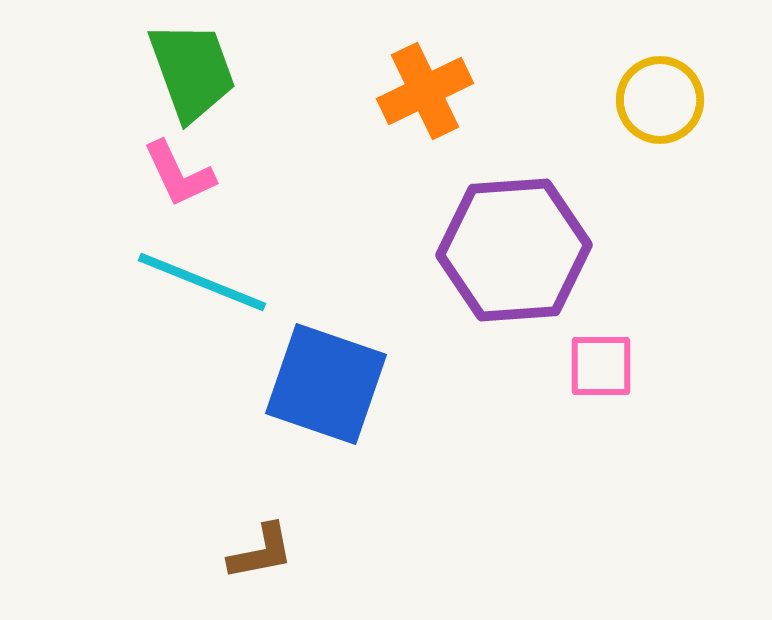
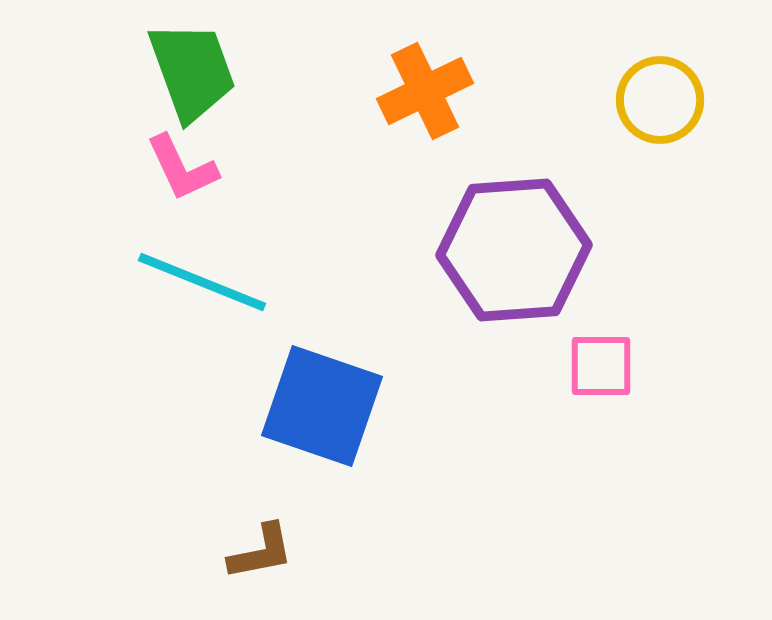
pink L-shape: moved 3 px right, 6 px up
blue square: moved 4 px left, 22 px down
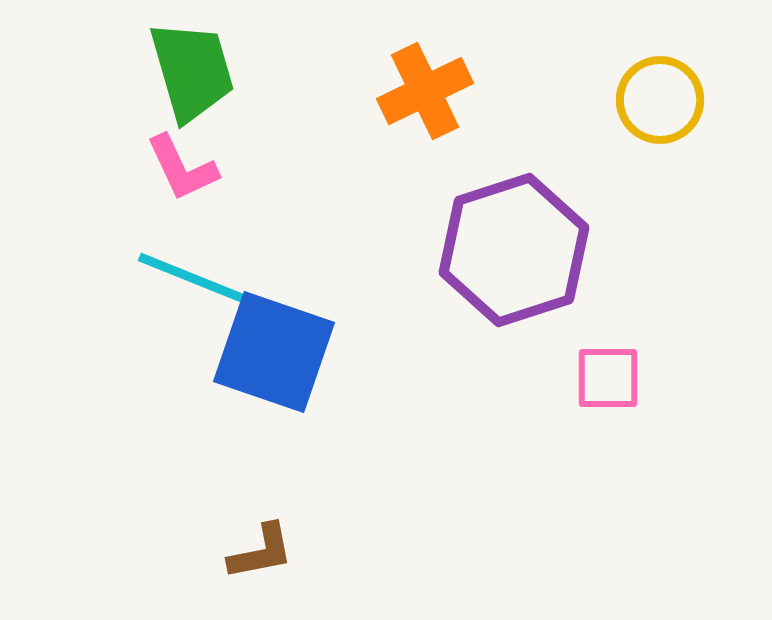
green trapezoid: rotated 4 degrees clockwise
purple hexagon: rotated 14 degrees counterclockwise
pink square: moved 7 px right, 12 px down
blue square: moved 48 px left, 54 px up
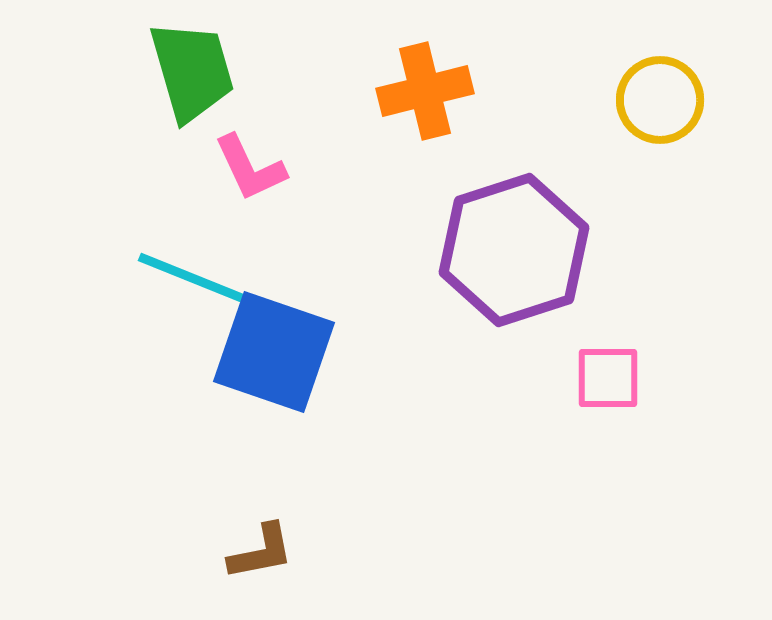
orange cross: rotated 12 degrees clockwise
pink L-shape: moved 68 px right
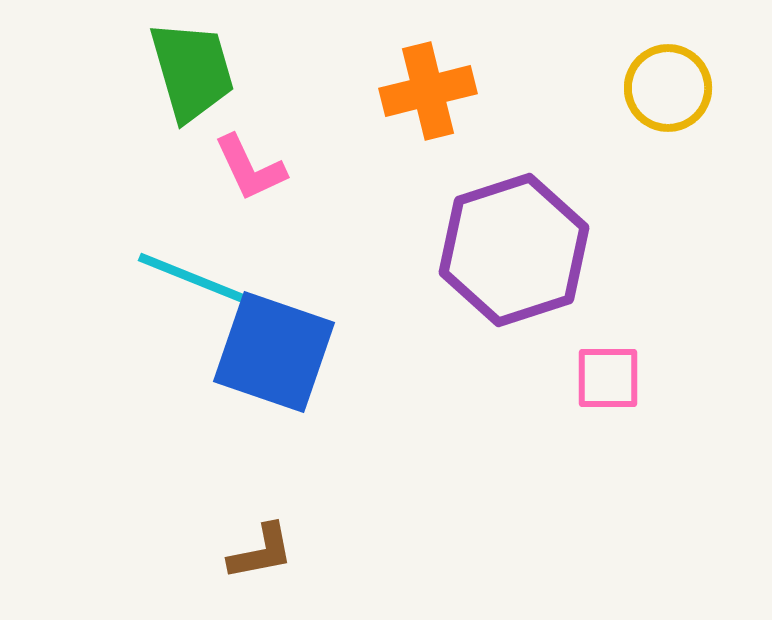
orange cross: moved 3 px right
yellow circle: moved 8 px right, 12 px up
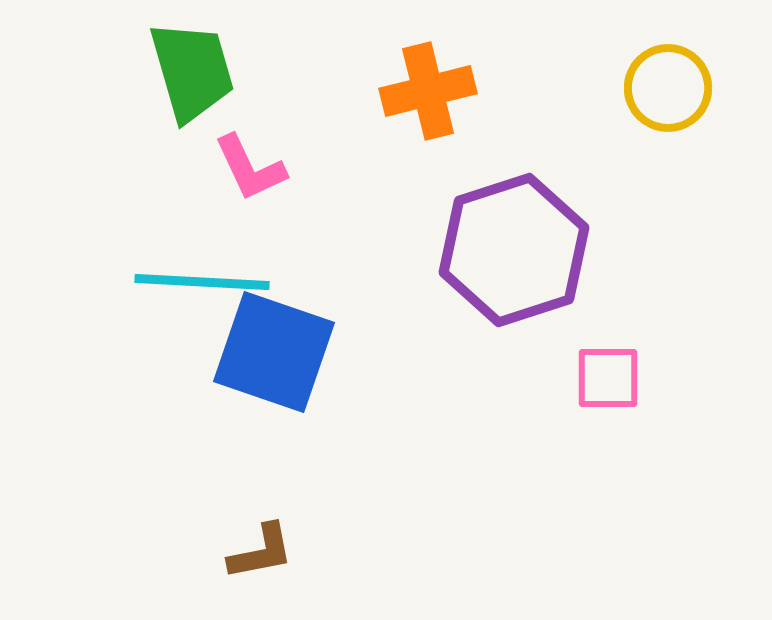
cyan line: rotated 19 degrees counterclockwise
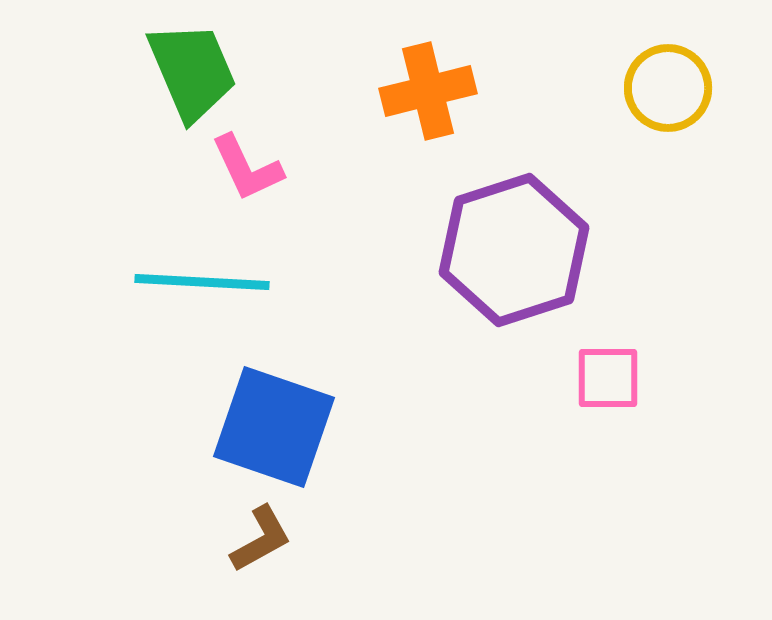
green trapezoid: rotated 7 degrees counterclockwise
pink L-shape: moved 3 px left
blue square: moved 75 px down
brown L-shape: moved 13 px up; rotated 18 degrees counterclockwise
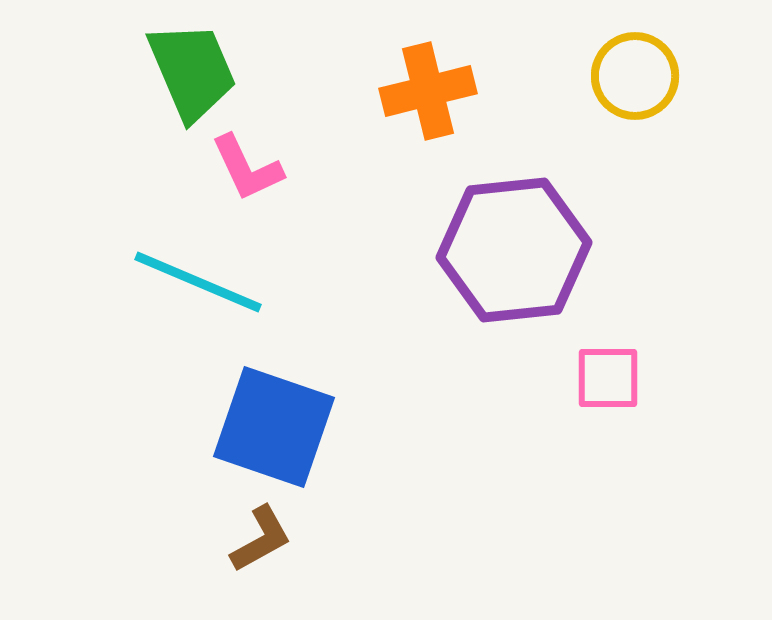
yellow circle: moved 33 px left, 12 px up
purple hexagon: rotated 12 degrees clockwise
cyan line: moved 4 px left; rotated 20 degrees clockwise
